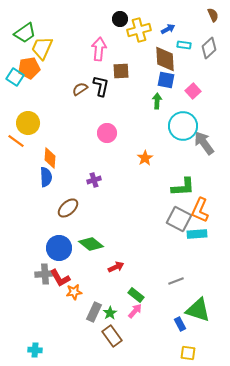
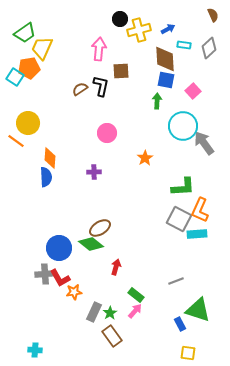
purple cross at (94, 180): moved 8 px up; rotated 16 degrees clockwise
brown ellipse at (68, 208): moved 32 px right, 20 px down; rotated 10 degrees clockwise
red arrow at (116, 267): rotated 49 degrees counterclockwise
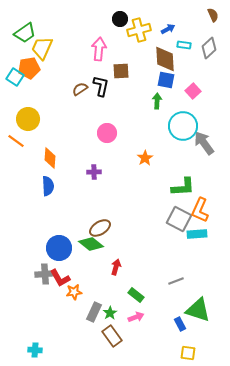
yellow circle at (28, 123): moved 4 px up
blue semicircle at (46, 177): moved 2 px right, 9 px down
pink arrow at (135, 311): moved 1 px right, 6 px down; rotated 28 degrees clockwise
